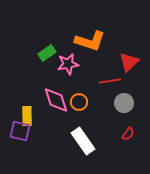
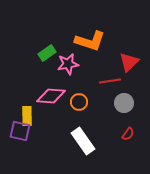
pink diamond: moved 5 px left, 4 px up; rotated 68 degrees counterclockwise
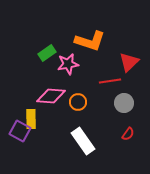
orange circle: moved 1 px left
yellow rectangle: moved 4 px right, 3 px down
purple square: rotated 15 degrees clockwise
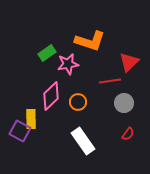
pink diamond: rotated 48 degrees counterclockwise
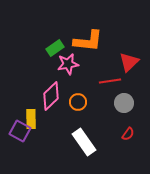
orange L-shape: moved 2 px left; rotated 12 degrees counterclockwise
green rectangle: moved 8 px right, 5 px up
white rectangle: moved 1 px right, 1 px down
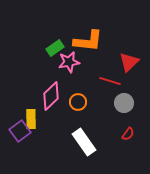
pink star: moved 1 px right, 2 px up
red line: rotated 25 degrees clockwise
purple square: rotated 25 degrees clockwise
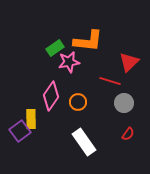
pink diamond: rotated 12 degrees counterclockwise
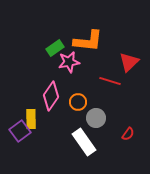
gray circle: moved 28 px left, 15 px down
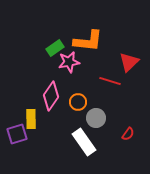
purple square: moved 3 px left, 3 px down; rotated 20 degrees clockwise
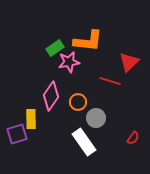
red semicircle: moved 5 px right, 4 px down
